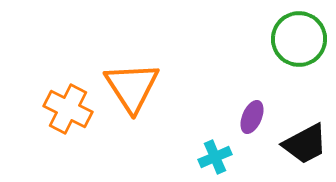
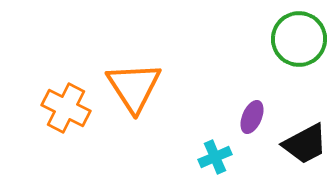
orange triangle: moved 2 px right
orange cross: moved 2 px left, 1 px up
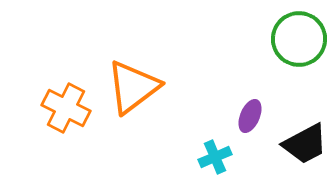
orange triangle: moved 1 px left; rotated 26 degrees clockwise
purple ellipse: moved 2 px left, 1 px up
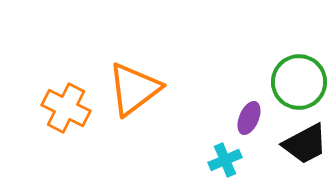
green circle: moved 43 px down
orange triangle: moved 1 px right, 2 px down
purple ellipse: moved 1 px left, 2 px down
cyan cross: moved 10 px right, 3 px down
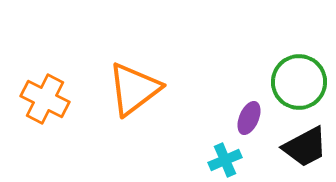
orange cross: moved 21 px left, 9 px up
black trapezoid: moved 3 px down
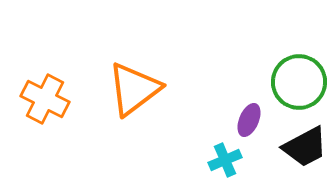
purple ellipse: moved 2 px down
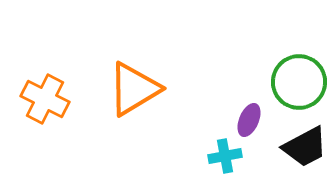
orange triangle: rotated 6 degrees clockwise
cyan cross: moved 4 px up; rotated 12 degrees clockwise
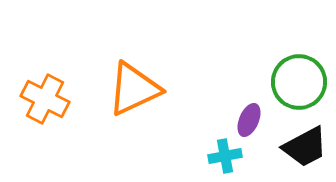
orange triangle: rotated 6 degrees clockwise
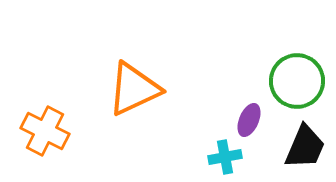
green circle: moved 2 px left, 1 px up
orange cross: moved 32 px down
black trapezoid: rotated 39 degrees counterclockwise
cyan cross: moved 1 px down
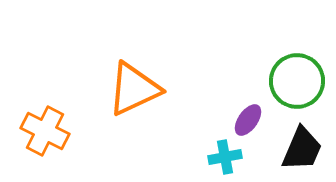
purple ellipse: moved 1 px left; rotated 12 degrees clockwise
black trapezoid: moved 3 px left, 2 px down
